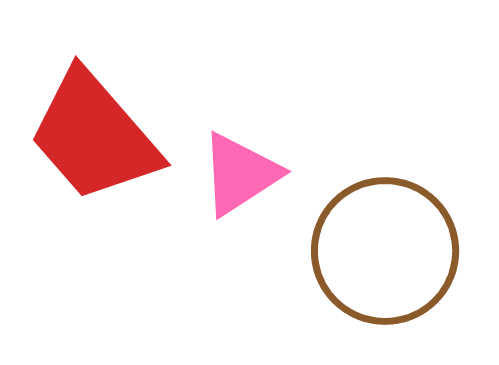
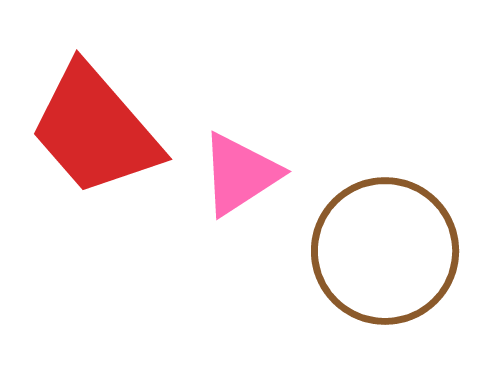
red trapezoid: moved 1 px right, 6 px up
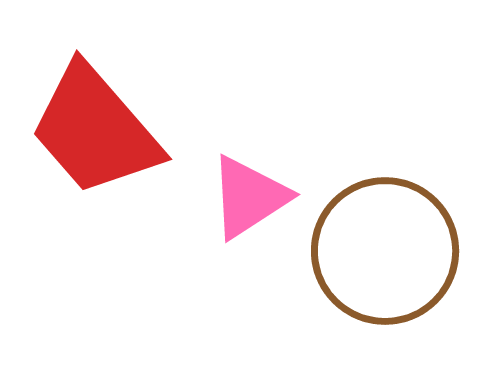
pink triangle: moved 9 px right, 23 px down
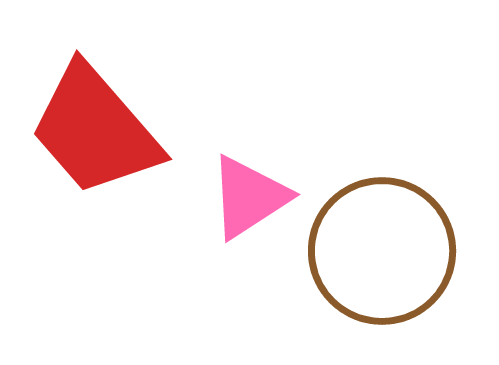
brown circle: moved 3 px left
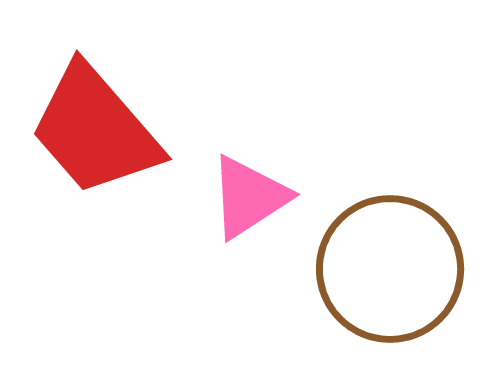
brown circle: moved 8 px right, 18 px down
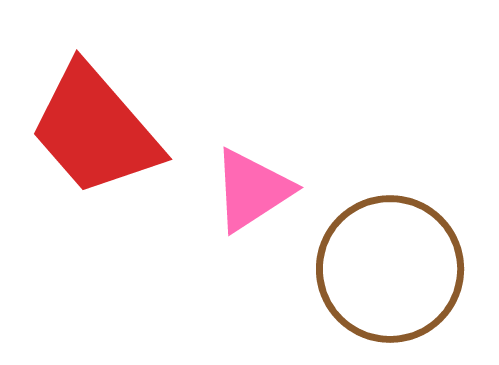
pink triangle: moved 3 px right, 7 px up
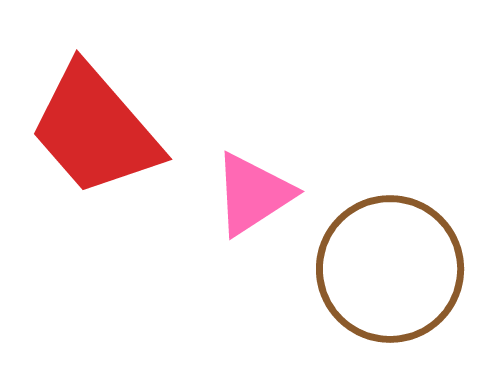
pink triangle: moved 1 px right, 4 px down
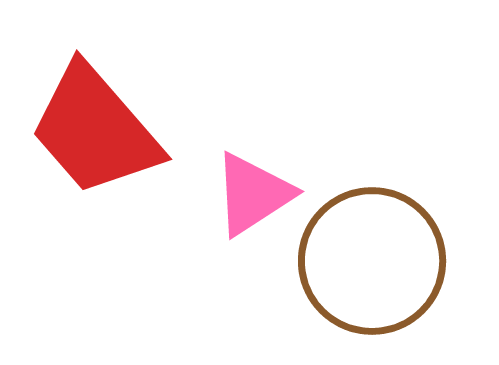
brown circle: moved 18 px left, 8 px up
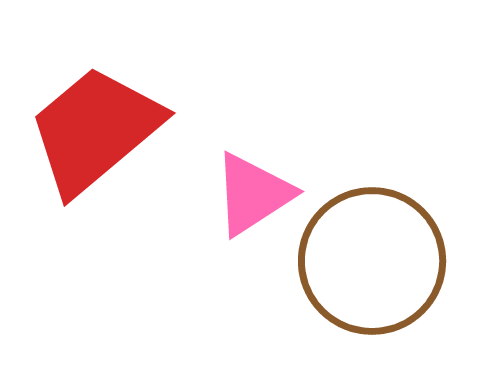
red trapezoid: rotated 91 degrees clockwise
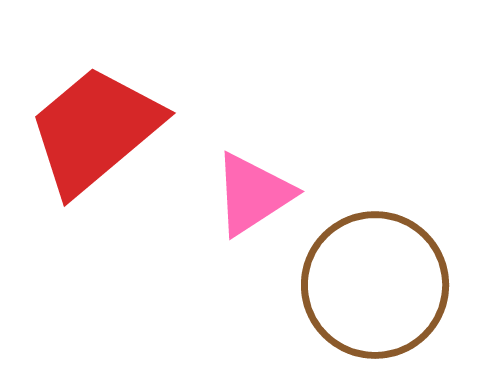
brown circle: moved 3 px right, 24 px down
